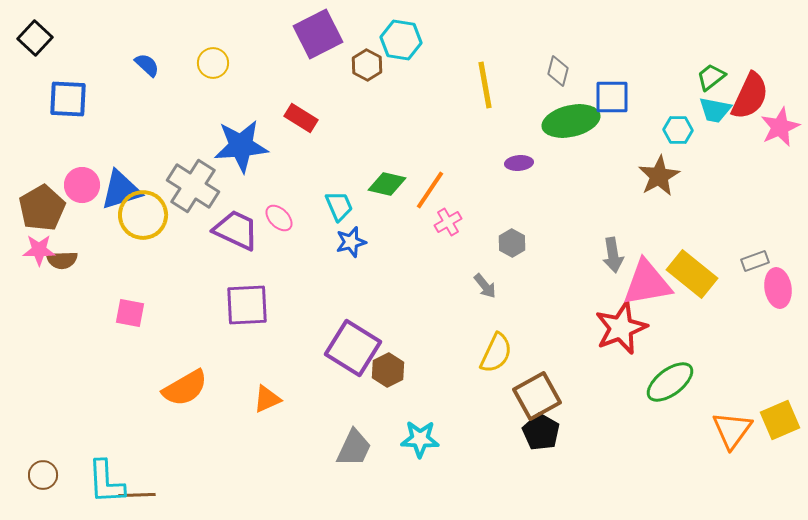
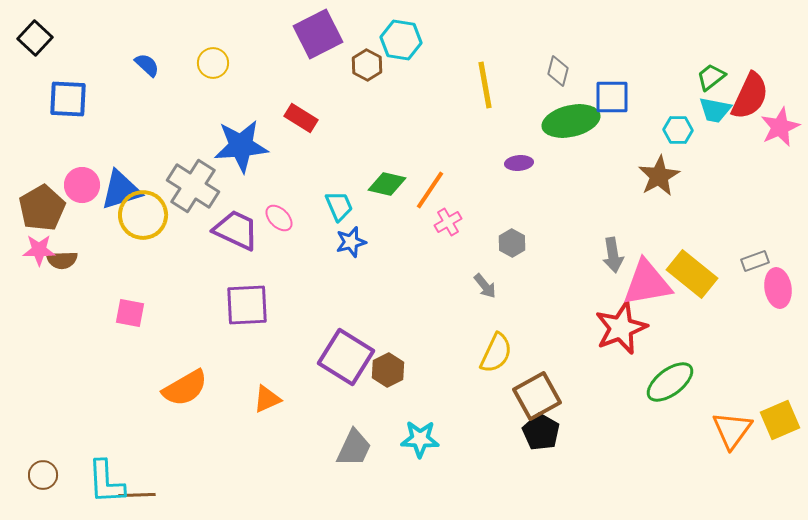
purple square at (353, 348): moved 7 px left, 9 px down
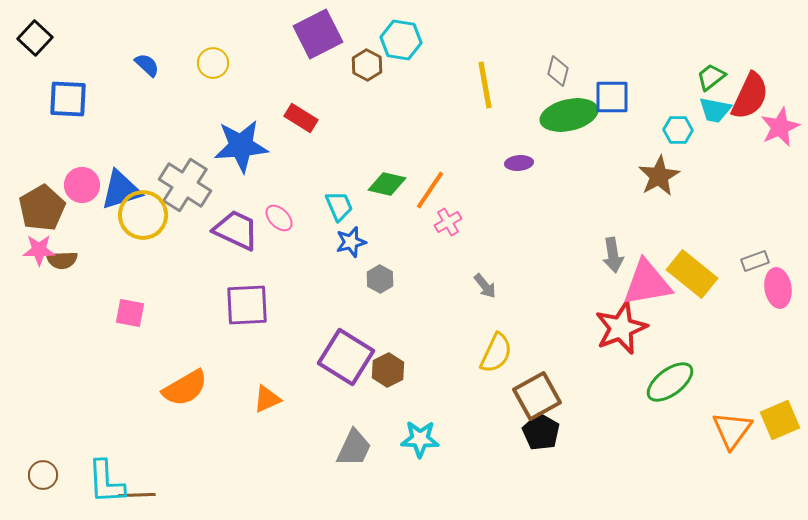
green ellipse at (571, 121): moved 2 px left, 6 px up
gray cross at (193, 186): moved 8 px left, 1 px up
gray hexagon at (512, 243): moved 132 px left, 36 px down
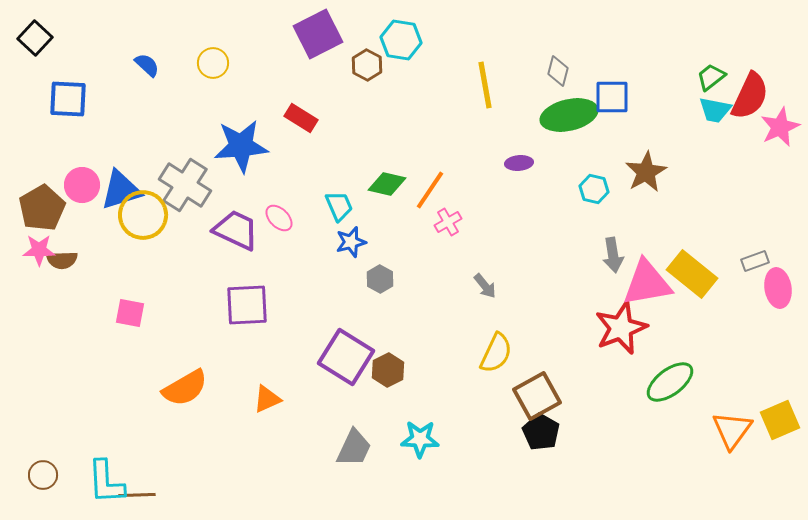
cyan hexagon at (678, 130): moved 84 px left, 59 px down; rotated 12 degrees clockwise
brown star at (659, 176): moved 13 px left, 4 px up
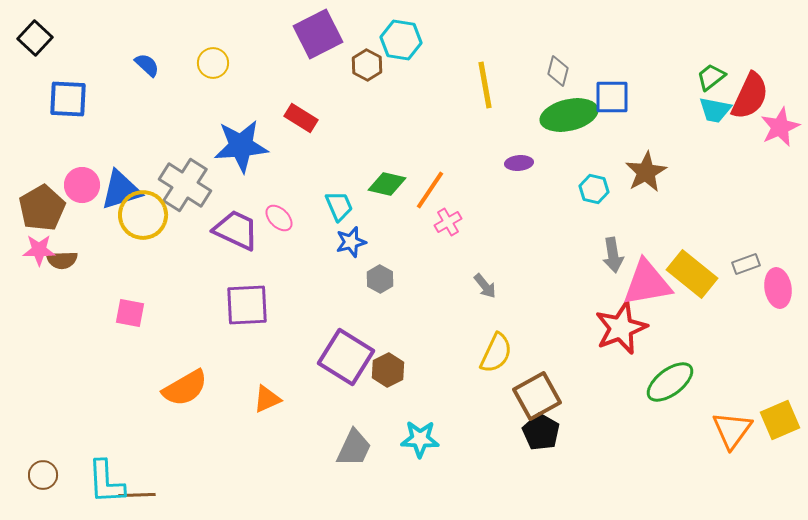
gray rectangle at (755, 261): moved 9 px left, 3 px down
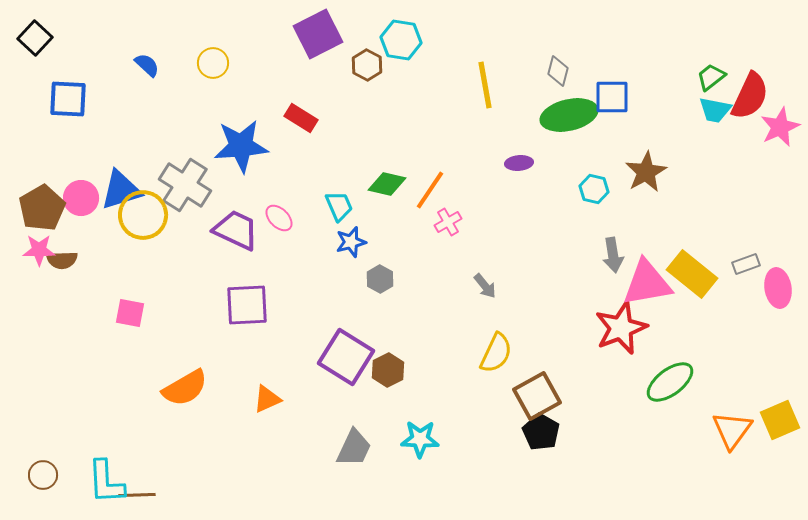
pink circle at (82, 185): moved 1 px left, 13 px down
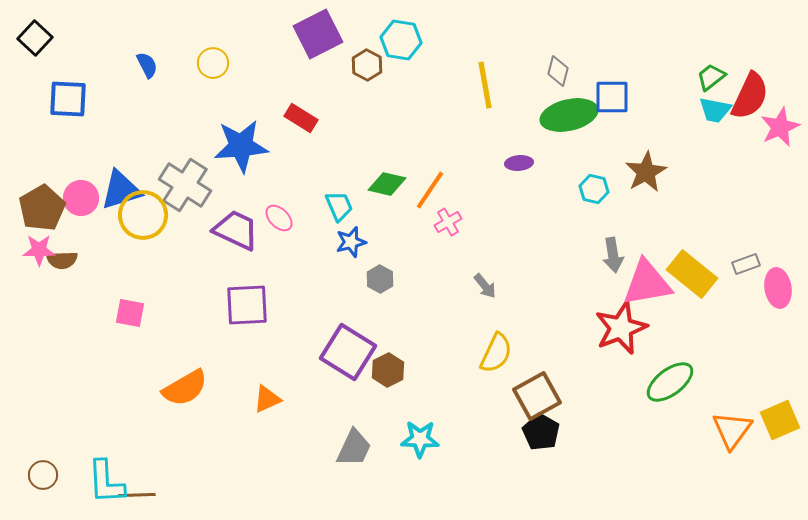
blue semicircle at (147, 65): rotated 20 degrees clockwise
purple square at (346, 357): moved 2 px right, 5 px up
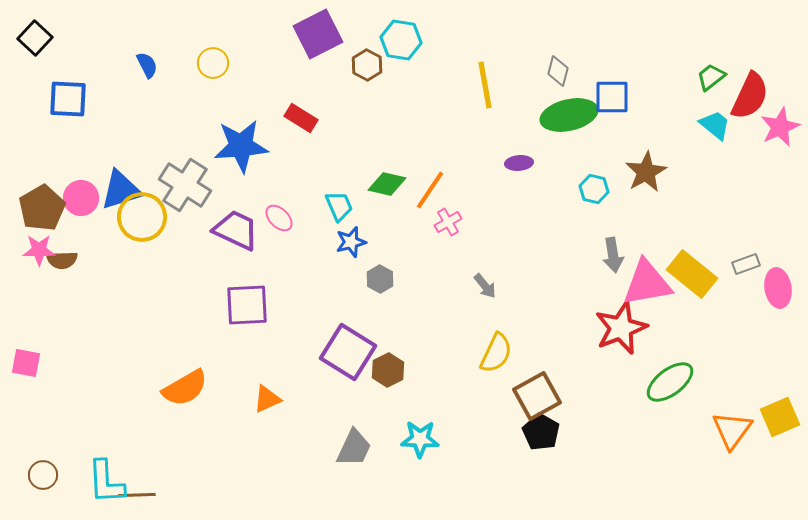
cyan trapezoid at (715, 110): moved 15 px down; rotated 152 degrees counterclockwise
yellow circle at (143, 215): moved 1 px left, 2 px down
pink square at (130, 313): moved 104 px left, 50 px down
yellow square at (780, 420): moved 3 px up
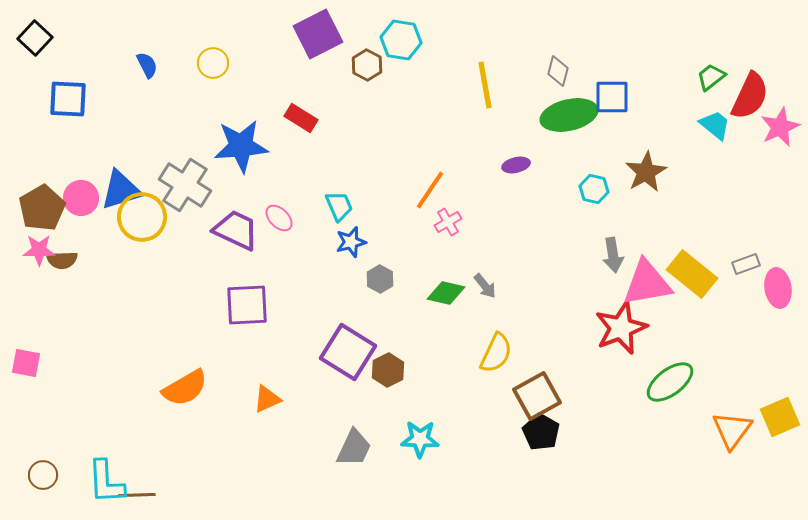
purple ellipse at (519, 163): moved 3 px left, 2 px down; rotated 8 degrees counterclockwise
green diamond at (387, 184): moved 59 px right, 109 px down
